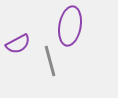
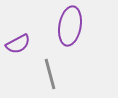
gray line: moved 13 px down
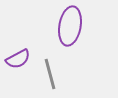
purple semicircle: moved 15 px down
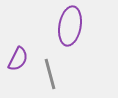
purple semicircle: rotated 35 degrees counterclockwise
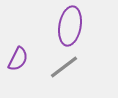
gray line: moved 14 px right, 7 px up; rotated 68 degrees clockwise
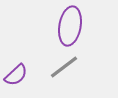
purple semicircle: moved 2 px left, 16 px down; rotated 20 degrees clockwise
